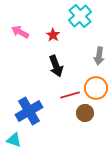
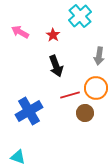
cyan triangle: moved 4 px right, 17 px down
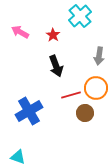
red line: moved 1 px right
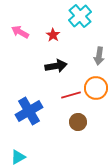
black arrow: rotated 80 degrees counterclockwise
brown circle: moved 7 px left, 9 px down
cyan triangle: rotated 49 degrees counterclockwise
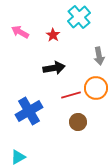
cyan cross: moved 1 px left, 1 px down
gray arrow: rotated 18 degrees counterclockwise
black arrow: moved 2 px left, 2 px down
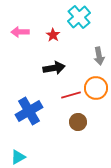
pink arrow: rotated 30 degrees counterclockwise
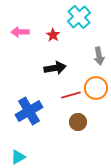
black arrow: moved 1 px right
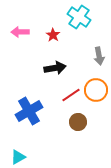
cyan cross: rotated 15 degrees counterclockwise
orange circle: moved 2 px down
red line: rotated 18 degrees counterclockwise
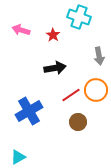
cyan cross: rotated 15 degrees counterclockwise
pink arrow: moved 1 px right, 2 px up; rotated 18 degrees clockwise
